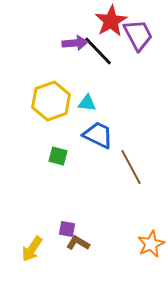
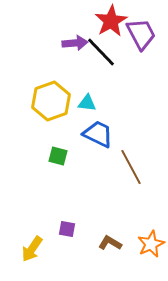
purple trapezoid: moved 3 px right, 1 px up
black line: moved 3 px right, 1 px down
blue trapezoid: moved 1 px up
brown L-shape: moved 32 px right
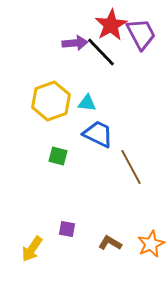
red star: moved 4 px down
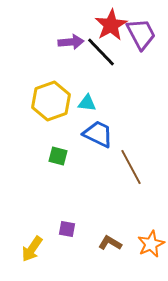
purple arrow: moved 4 px left, 1 px up
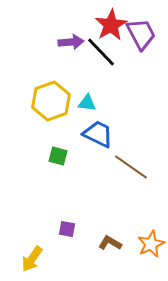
brown line: rotated 27 degrees counterclockwise
yellow arrow: moved 10 px down
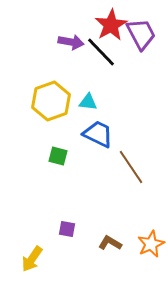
purple arrow: rotated 15 degrees clockwise
cyan triangle: moved 1 px right, 1 px up
brown line: rotated 21 degrees clockwise
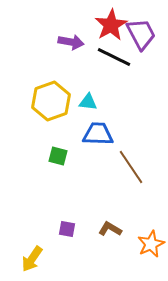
black line: moved 13 px right, 5 px down; rotated 20 degrees counterclockwise
blue trapezoid: rotated 24 degrees counterclockwise
brown L-shape: moved 14 px up
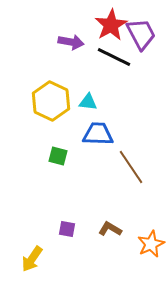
yellow hexagon: rotated 15 degrees counterclockwise
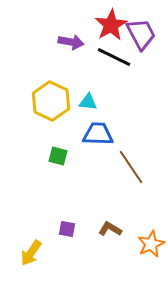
yellow arrow: moved 1 px left, 6 px up
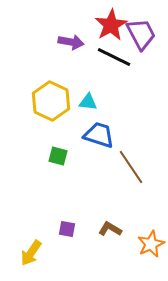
blue trapezoid: moved 1 px right, 1 px down; rotated 16 degrees clockwise
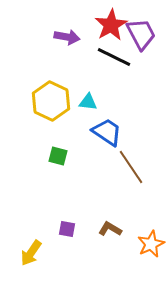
purple arrow: moved 4 px left, 5 px up
blue trapezoid: moved 8 px right, 3 px up; rotated 16 degrees clockwise
